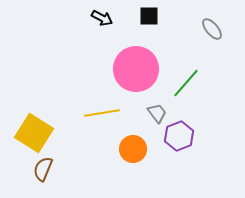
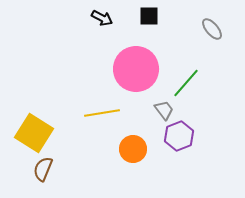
gray trapezoid: moved 7 px right, 3 px up
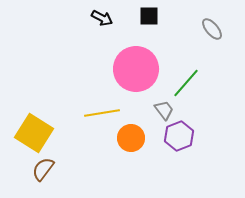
orange circle: moved 2 px left, 11 px up
brown semicircle: rotated 15 degrees clockwise
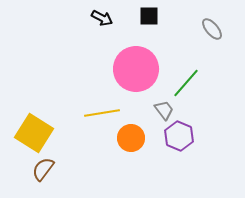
purple hexagon: rotated 16 degrees counterclockwise
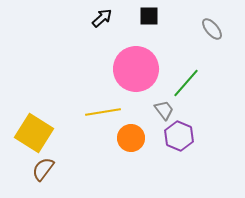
black arrow: rotated 70 degrees counterclockwise
yellow line: moved 1 px right, 1 px up
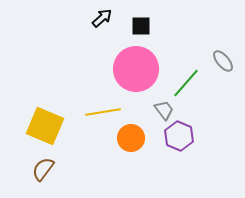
black square: moved 8 px left, 10 px down
gray ellipse: moved 11 px right, 32 px down
yellow square: moved 11 px right, 7 px up; rotated 9 degrees counterclockwise
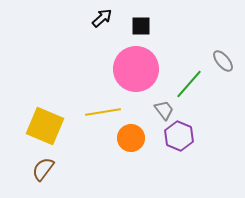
green line: moved 3 px right, 1 px down
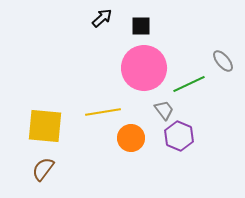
pink circle: moved 8 px right, 1 px up
green line: rotated 24 degrees clockwise
yellow square: rotated 18 degrees counterclockwise
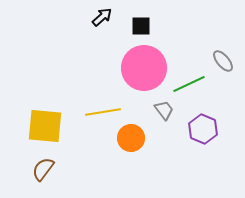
black arrow: moved 1 px up
purple hexagon: moved 24 px right, 7 px up
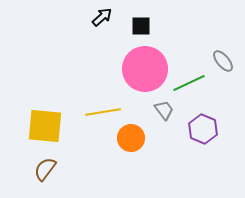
pink circle: moved 1 px right, 1 px down
green line: moved 1 px up
brown semicircle: moved 2 px right
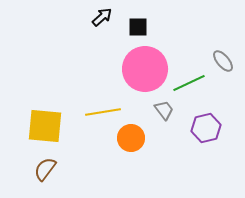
black square: moved 3 px left, 1 px down
purple hexagon: moved 3 px right, 1 px up; rotated 24 degrees clockwise
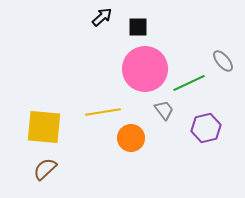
yellow square: moved 1 px left, 1 px down
brown semicircle: rotated 10 degrees clockwise
